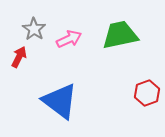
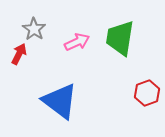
green trapezoid: moved 3 px down; rotated 69 degrees counterclockwise
pink arrow: moved 8 px right, 3 px down
red arrow: moved 3 px up
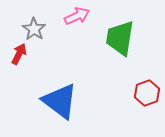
pink arrow: moved 26 px up
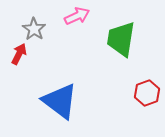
green trapezoid: moved 1 px right, 1 px down
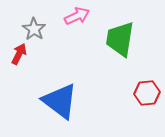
green trapezoid: moved 1 px left
red hexagon: rotated 15 degrees clockwise
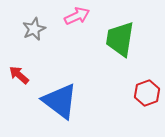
gray star: rotated 15 degrees clockwise
red arrow: moved 21 px down; rotated 75 degrees counterclockwise
red hexagon: rotated 15 degrees counterclockwise
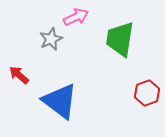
pink arrow: moved 1 px left, 1 px down
gray star: moved 17 px right, 10 px down
